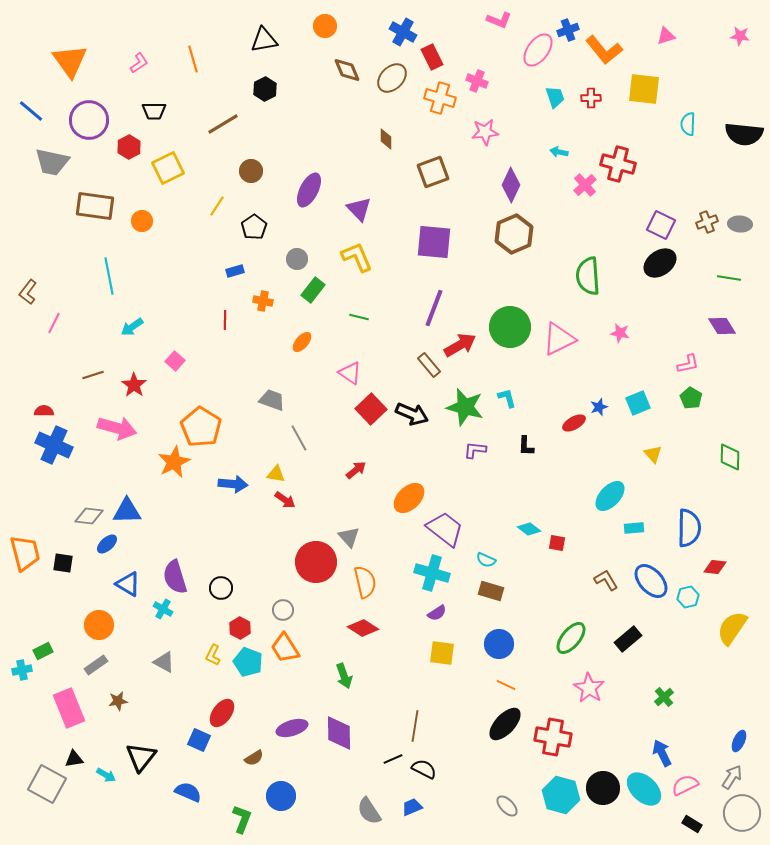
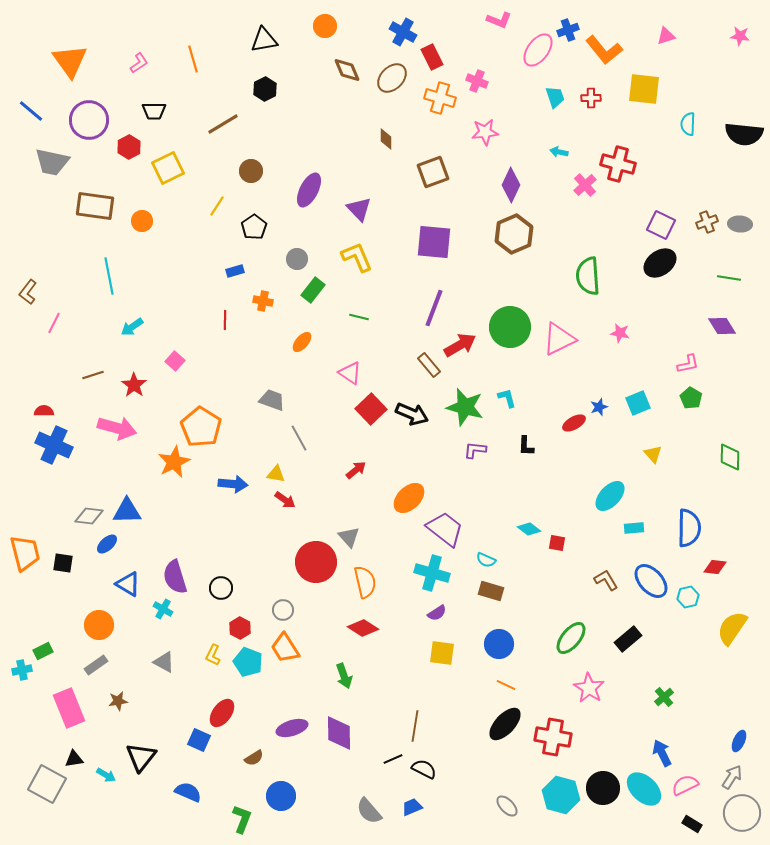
gray semicircle at (369, 811): rotated 8 degrees counterclockwise
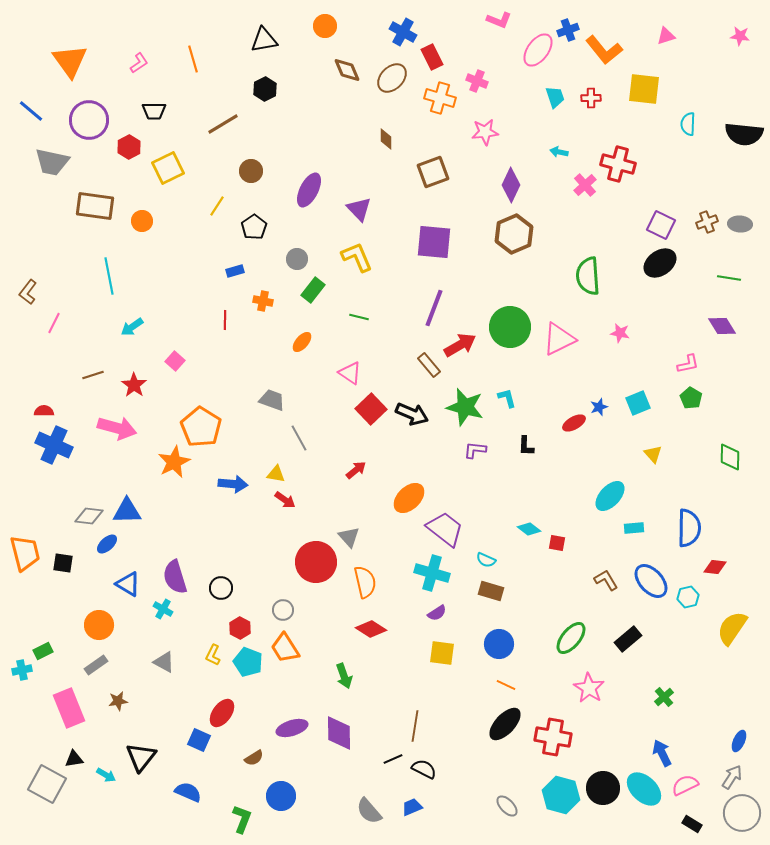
red diamond at (363, 628): moved 8 px right, 1 px down
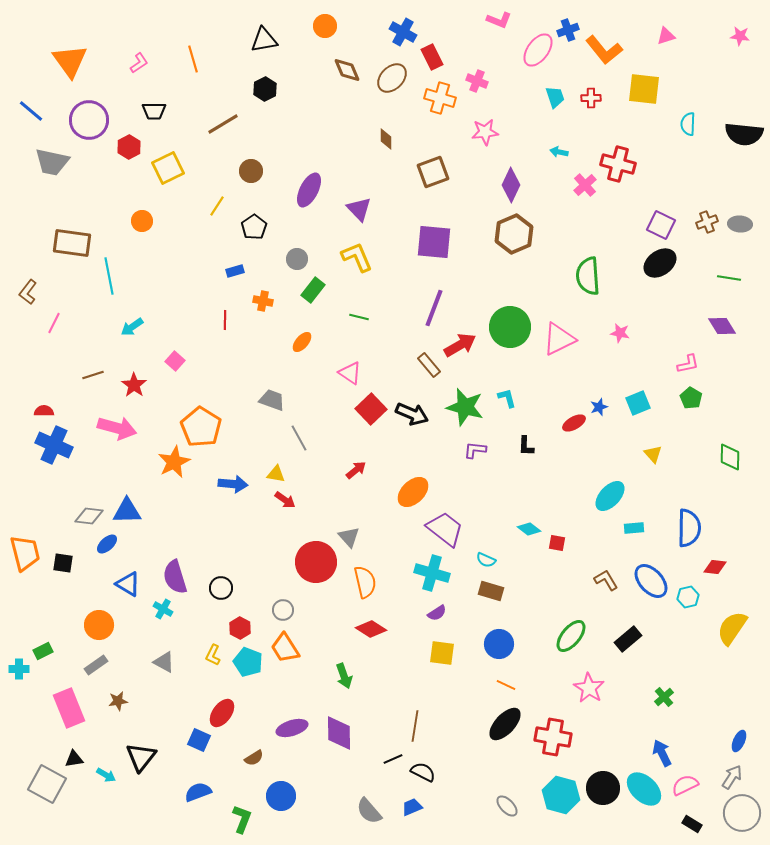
brown rectangle at (95, 206): moved 23 px left, 37 px down
orange ellipse at (409, 498): moved 4 px right, 6 px up
green ellipse at (571, 638): moved 2 px up
cyan cross at (22, 670): moved 3 px left, 1 px up; rotated 12 degrees clockwise
black semicircle at (424, 769): moved 1 px left, 3 px down
blue semicircle at (188, 792): moved 10 px right; rotated 44 degrees counterclockwise
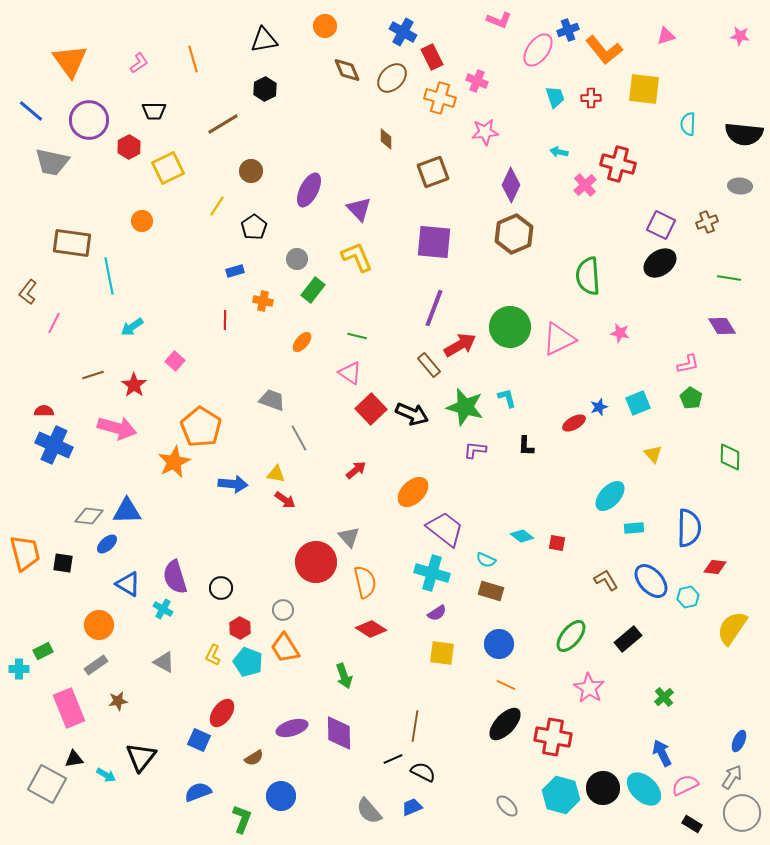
gray ellipse at (740, 224): moved 38 px up
green line at (359, 317): moved 2 px left, 19 px down
cyan diamond at (529, 529): moved 7 px left, 7 px down
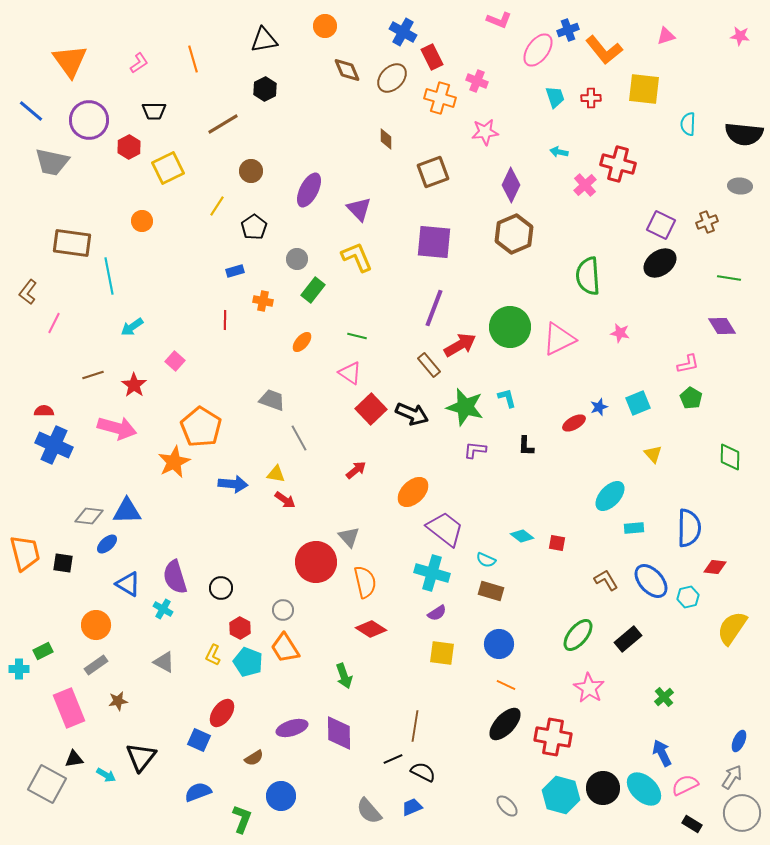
orange circle at (99, 625): moved 3 px left
green ellipse at (571, 636): moved 7 px right, 1 px up
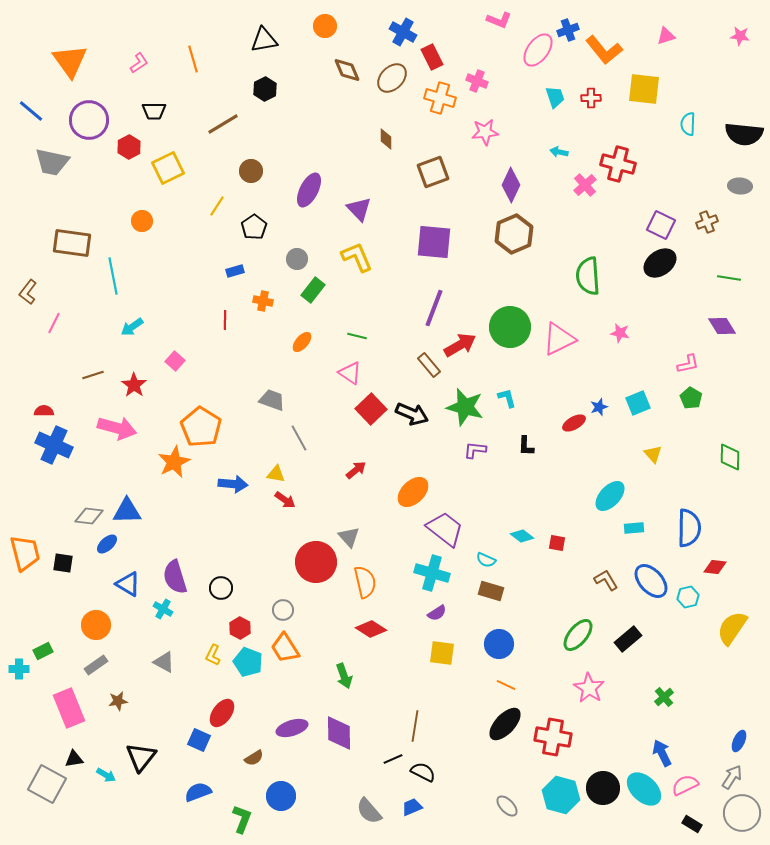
cyan line at (109, 276): moved 4 px right
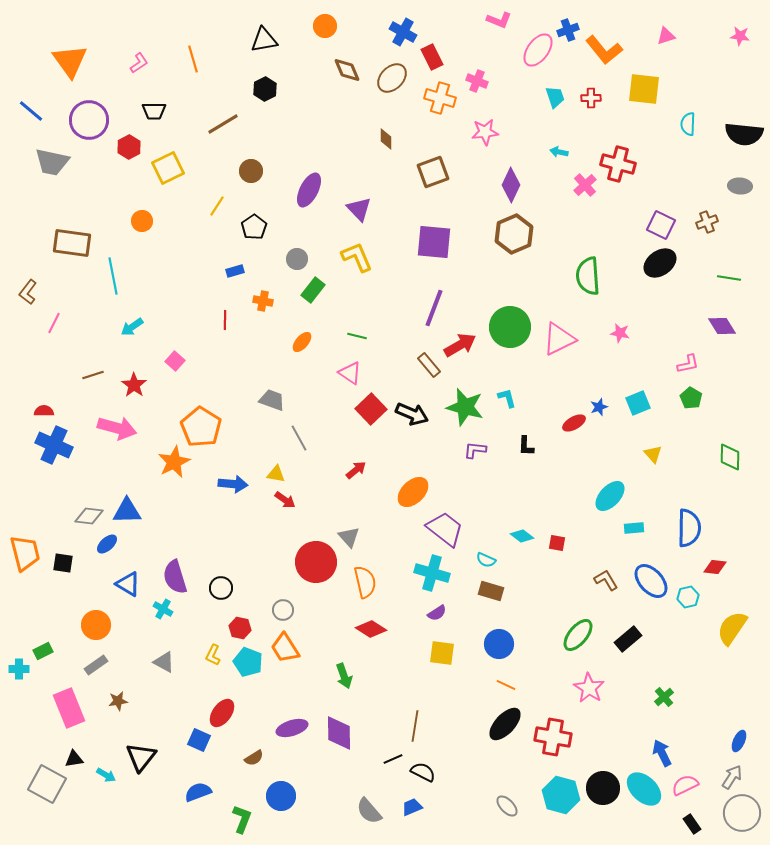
red hexagon at (240, 628): rotated 15 degrees counterclockwise
black rectangle at (692, 824): rotated 24 degrees clockwise
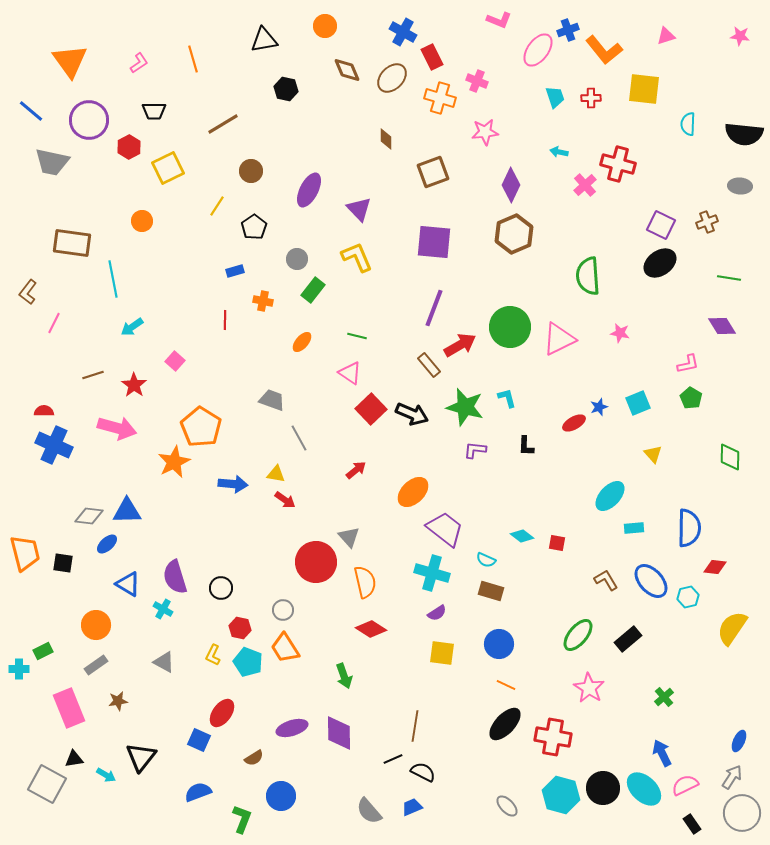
black hexagon at (265, 89): moved 21 px right; rotated 20 degrees counterclockwise
cyan line at (113, 276): moved 3 px down
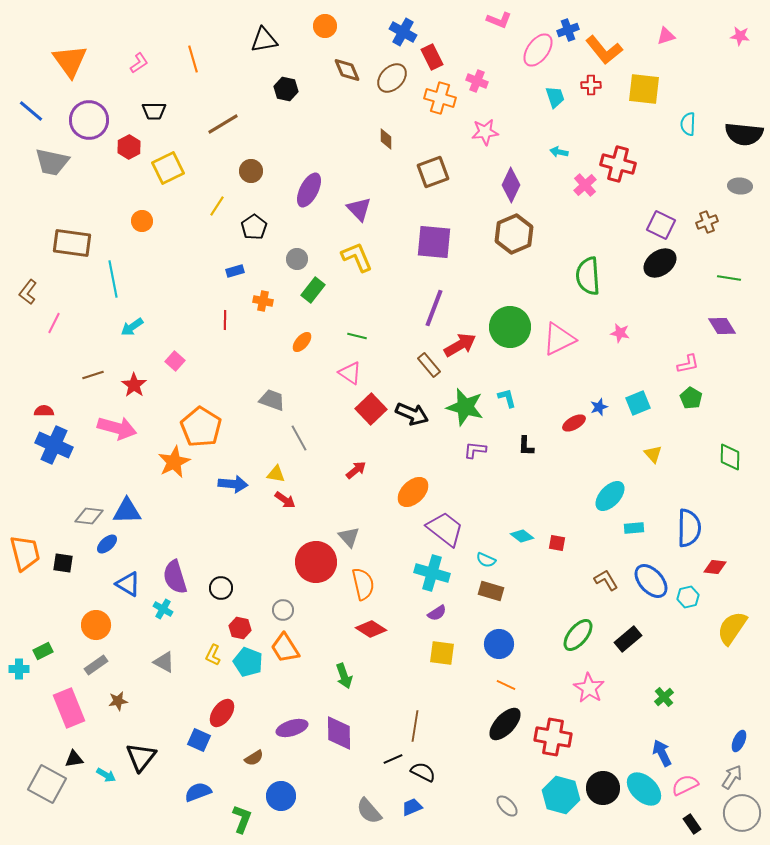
red cross at (591, 98): moved 13 px up
orange semicircle at (365, 582): moved 2 px left, 2 px down
